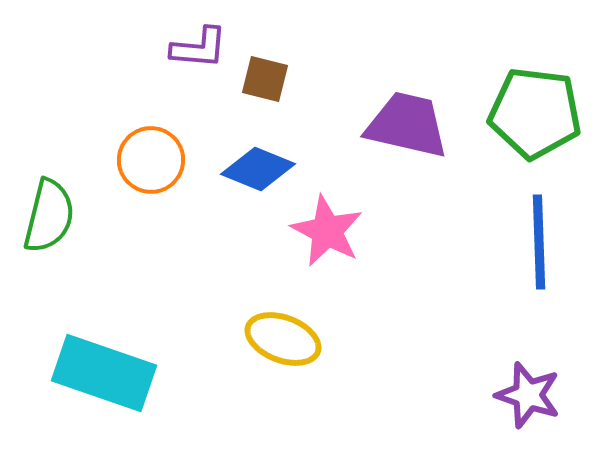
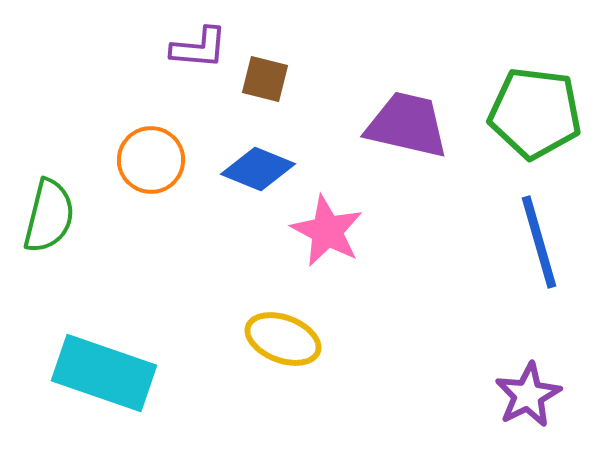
blue line: rotated 14 degrees counterclockwise
purple star: rotated 26 degrees clockwise
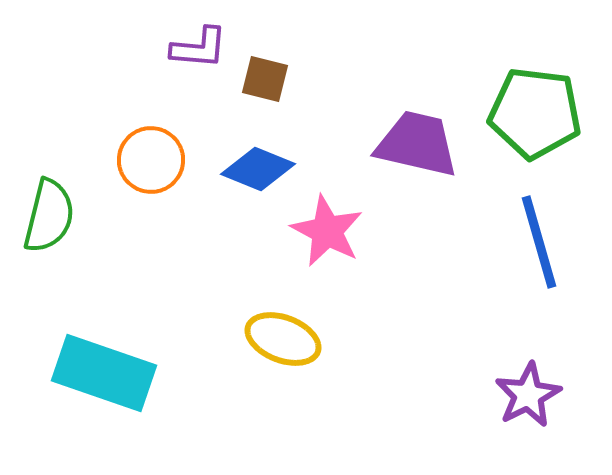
purple trapezoid: moved 10 px right, 19 px down
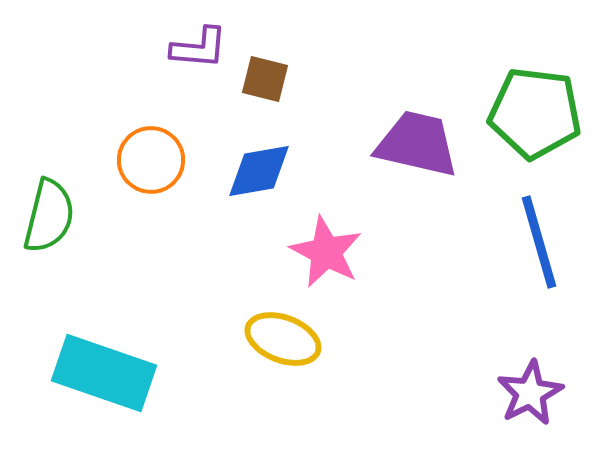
blue diamond: moved 1 px right, 2 px down; rotated 32 degrees counterclockwise
pink star: moved 1 px left, 21 px down
purple star: moved 2 px right, 2 px up
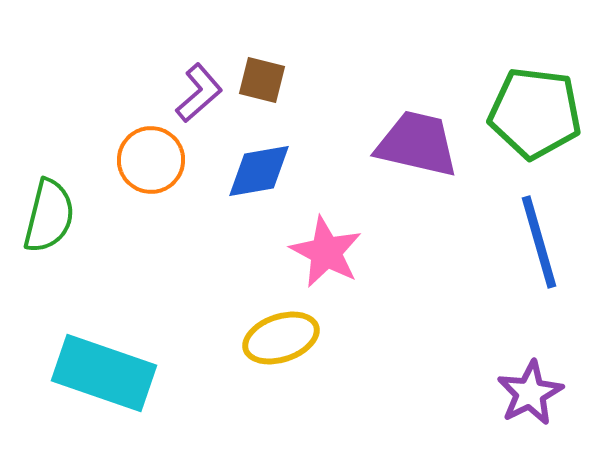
purple L-shape: moved 45 px down; rotated 46 degrees counterclockwise
brown square: moved 3 px left, 1 px down
yellow ellipse: moved 2 px left, 1 px up; rotated 40 degrees counterclockwise
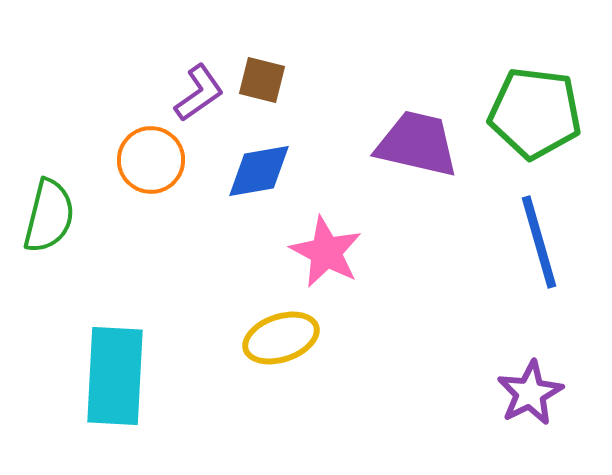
purple L-shape: rotated 6 degrees clockwise
cyan rectangle: moved 11 px right, 3 px down; rotated 74 degrees clockwise
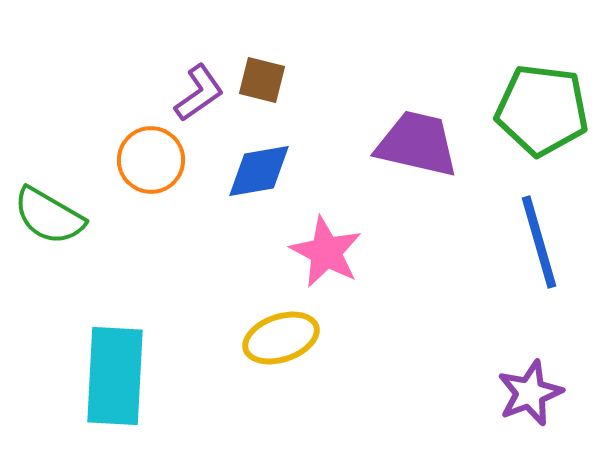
green pentagon: moved 7 px right, 3 px up
green semicircle: rotated 106 degrees clockwise
purple star: rotated 6 degrees clockwise
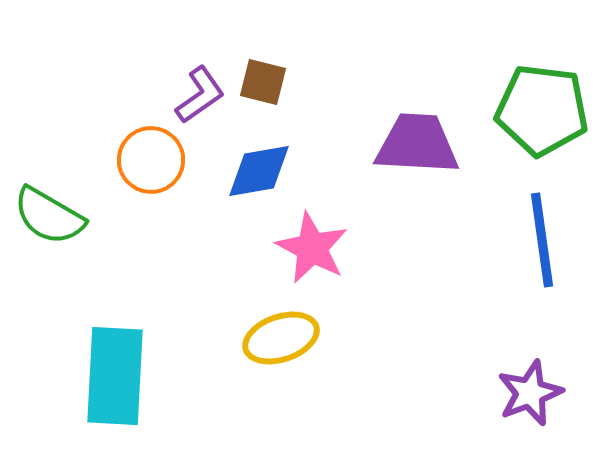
brown square: moved 1 px right, 2 px down
purple L-shape: moved 1 px right, 2 px down
purple trapezoid: rotated 10 degrees counterclockwise
blue line: moved 3 px right, 2 px up; rotated 8 degrees clockwise
pink star: moved 14 px left, 4 px up
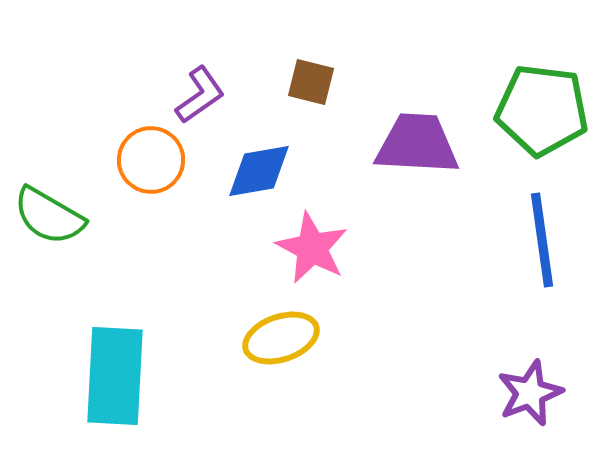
brown square: moved 48 px right
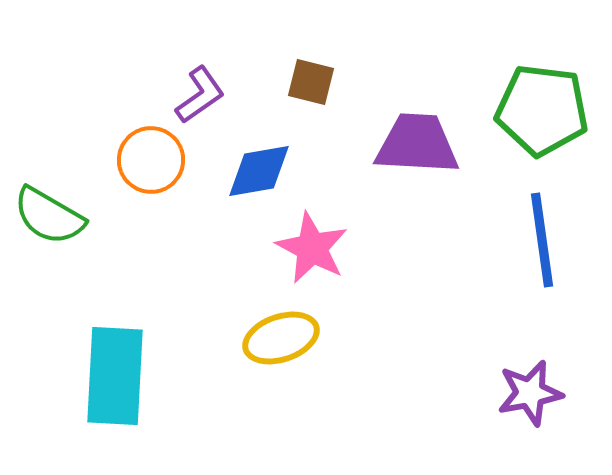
purple star: rotated 10 degrees clockwise
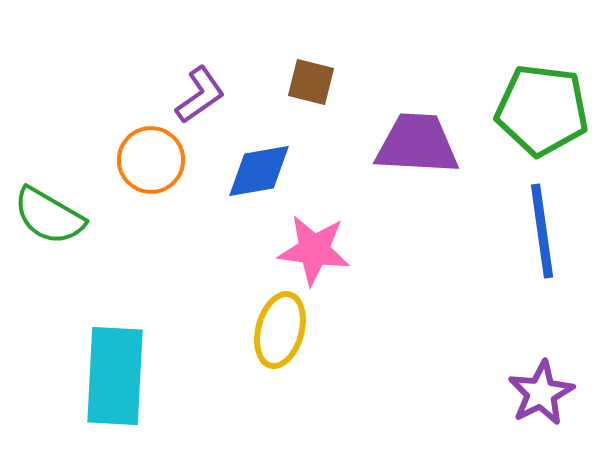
blue line: moved 9 px up
pink star: moved 2 px right, 2 px down; rotated 20 degrees counterclockwise
yellow ellipse: moved 1 px left, 8 px up; rotated 56 degrees counterclockwise
purple star: moved 11 px right; rotated 16 degrees counterclockwise
